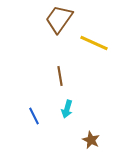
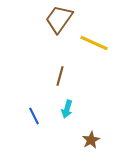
brown line: rotated 24 degrees clockwise
brown star: rotated 18 degrees clockwise
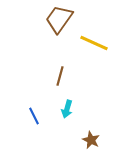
brown star: rotated 18 degrees counterclockwise
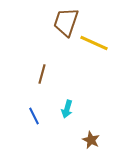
brown trapezoid: moved 7 px right, 3 px down; rotated 16 degrees counterclockwise
brown line: moved 18 px left, 2 px up
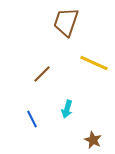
yellow line: moved 20 px down
brown line: rotated 30 degrees clockwise
blue line: moved 2 px left, 3 px down
brown star: moved 2 px right
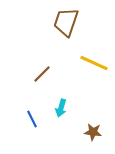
cyan arrow: moved 6 px left, 1 px up
brown star: moved 8 px up; rotated 18 degrees counterclockwise
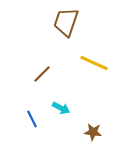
cyan arrow: rotated 78 degrees counterclockwise
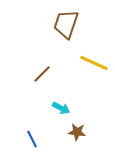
brown trapezoid: moved 2 px down
blue line: moved 20 px down
brown star: moved 16 px left
